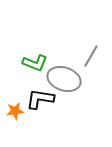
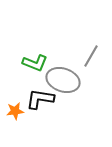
gray ellipse: moved 1 px left, 1 px down
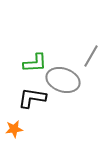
green L-shape: rotated 25 degrees counterclockwise
black L-shape: moved 8 px left, 1 px up
orange star: moved 1 px left, 18 px down
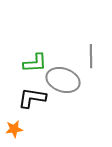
gray line: rotated 30 degrees counterclockwise
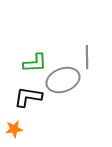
gray line: moved 4 px left, 1 px down
gray ellipse: rotated 40 degrees counterclockwise
black L-shape: moved 4 px left, 1 px up
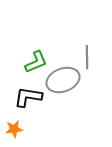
green L-shape: moved 1 px right, 1 px up; rotated 20 degrees counterclockwise
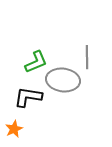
gray ellipse: rotated 28 degrees clockwise
orange star: rotated 18 degrees counterclockwise
